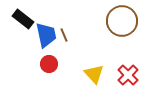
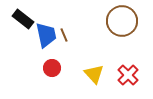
red circle: moved 3 px right, 4 px down
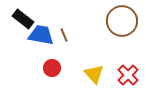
blue trapezoid: moved 5 px left; rotated 68 degrees counterclockwise
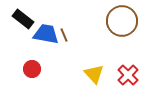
blue trapezoid: moved 5 px right, 1 px up
red circle: moved 20 px left, 1 px down
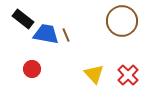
brown line: moved 2 px right
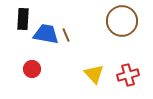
black rectangle: rotated 55 degrees clockwise
red cross: rotated 30 degrees clockwise
